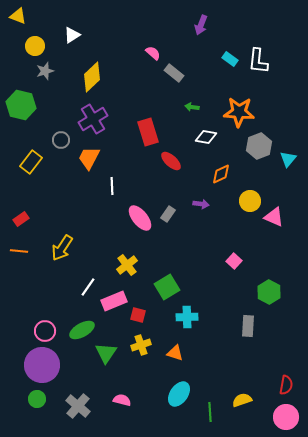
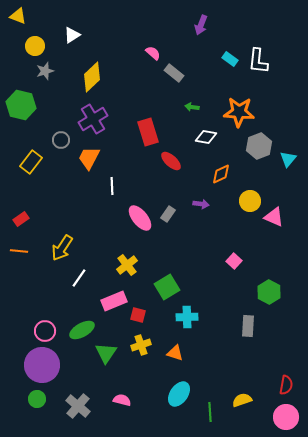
white line at (88, 287): moved 9 px left, 9 px up
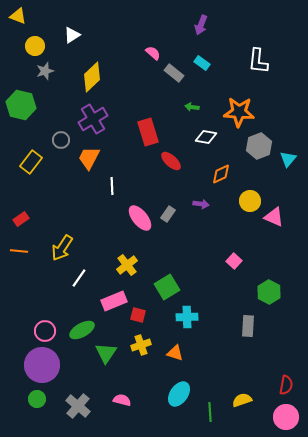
cyan rectangle at (230, 59): moved 28 px left, 4 px down
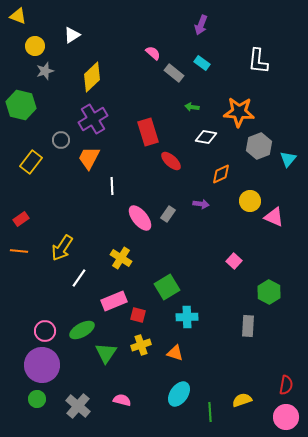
yellow cross at (127, 265): moved 6 px left, 7 px up; rotated 20 degrees counterclockwise
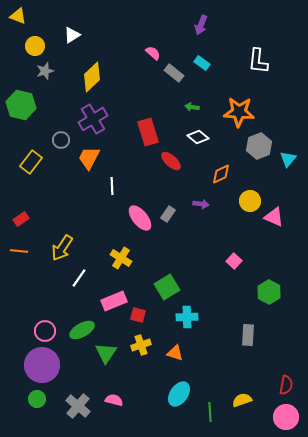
white diamond at (206, 137): moved 8 px left; rotated 30 degrees clockwise
gray rectangle at (248, 326): moved 9 px down
pink semicircle at (122, 400): moved 8 px left
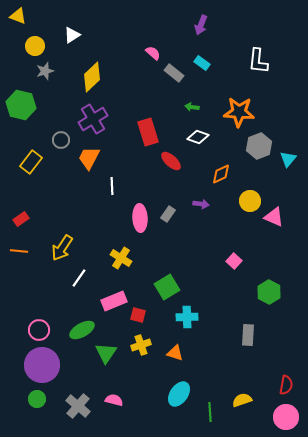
white diamond at (198, 137): rotated 20 degrees counterclockwise
pink ellipse at (140, 218): rotated 36 degrees clockwise
pink circle at (45, 331): moved 6 px left, 1 px up
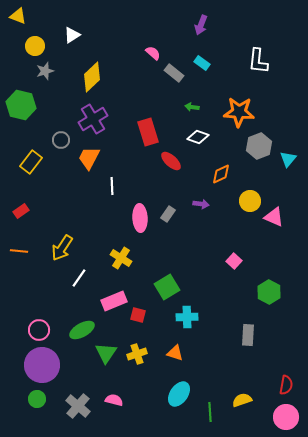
red rectangle at (21, 219): moved 8 px up
yellow cross at (141, 345): moved 4 px left, 9 px down
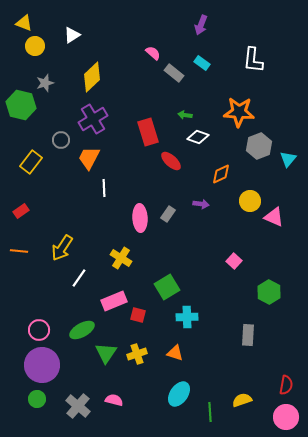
yellow triangle at (18, 16): moved 6 px right, 7 px down
white L-shape at (258, 61): moved 5 px left, 1 px up
gray star at (45, 71): moved 12 px down
green arrow at (192, 107): moved 7 px left, 8 px down
white line at (112, 186): moved 8 px left, 2 px down
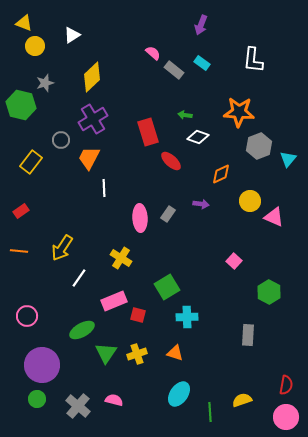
gray rectangle at (174, 73): moved 3 px up
pink circle at (39, 330): moved 12 px left, 14 px up
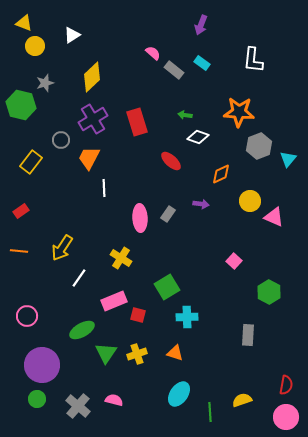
red rectangle at (148, 132): moved 11 px left, 10 px up
